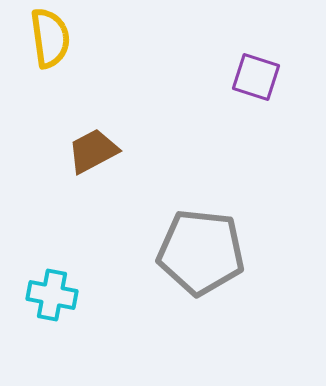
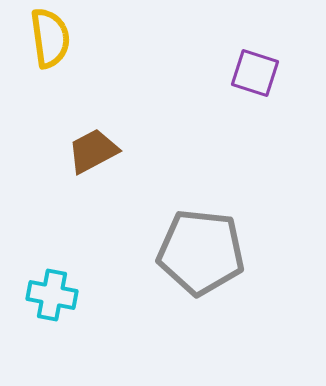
purple square: moved 1 px left, 4 px up
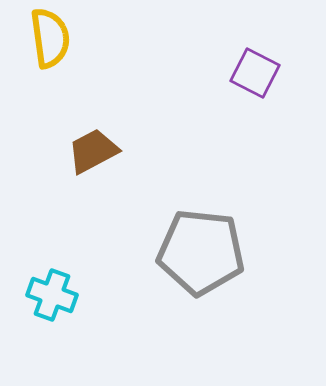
purple square: rotated 9 degrees clockwise
cyan cross: rotated 9 degrees clockwise
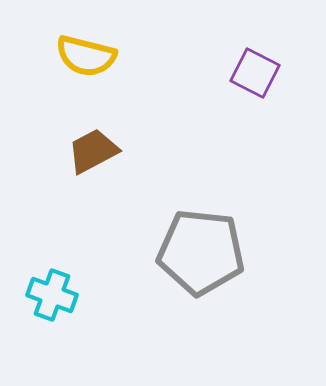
yellow semicircle: moved 36 px right, 18 px down; rotated 112 degrees clockwise
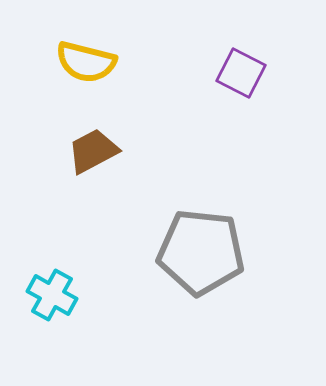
yellow semicircle: moved 6 px down
purple square: moved 14 px left
cyan cross: rotated 9 degrees clockwise
